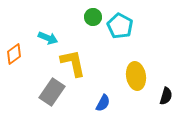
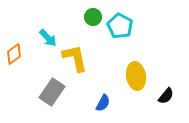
cyan arrow: rotated 24 degrees clockwise
yellow L-shape: moved 2 px right, 5 px up
black semicircle: rotated 24 degrees clockwise
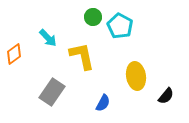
yellow L-shape: moved 7 px right, 2 px up
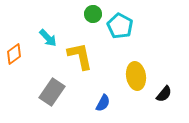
green circle: moved 3 px up
yellow L-shape: moved 2 px left
black semicircle: moved 2 px left, 2 px up
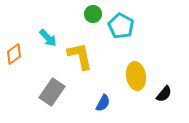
cyan pentagon: moved 1 px right
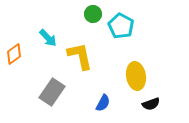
black semicircle: moved 13 px left, 10 px down; rotated 30 degrees clockwise
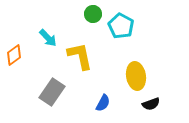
orange diamond: moved 1 px down
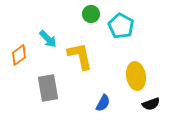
green circle: moved 2 px left
cyan arrow: moved 1 px down
orange diamond: moved 5 px right
gray rectangle: moved 4 px left, 4 px up; rotated 44 degrees counterclockwise
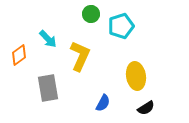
cyan pentagon: rotated 25 degrees clockwise
yellow L-shape: rotated 36 degrees clockwise
black semicircle: moved 5 px left, 4 px down; rotated 12 degrees counterclockwise
